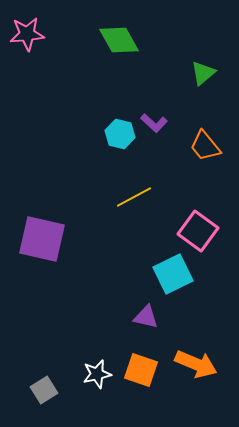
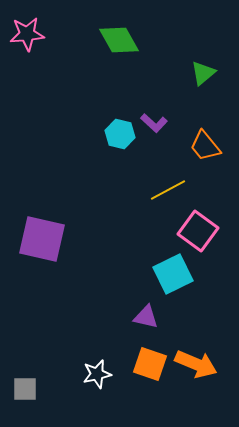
yellow line: moved 34 px right, 7 px up
orange square: moved 9 px right, 6 px up
gray square: moved 19 px left, 1 px up; rotated 32 degrees clockwise
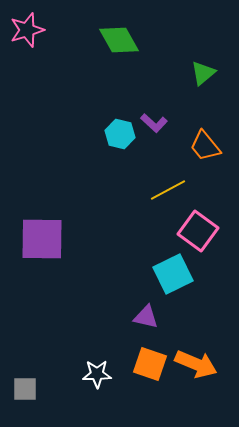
pink star: moved 4 px up; rotated 12 degrees counterclockwise
purple square: rotated 12 degrees counterclockwise
white star: rotated 12 degrees clockwise
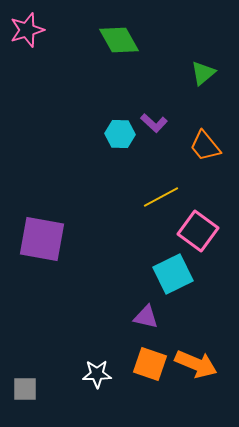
cyan hexagon: rotated 12 degrees counterclockwise
yellow line: moved 7 px left, 7 px down
purple square: rotated 9 degrees clockwise
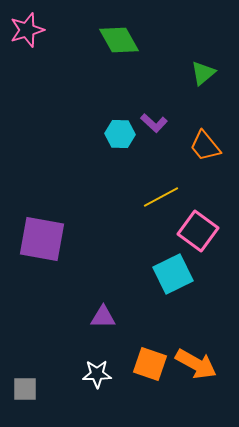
purple triangle: moved 43 px left; rotated 12 degrees counterclockwise
orange arrow: rotated 6 degrees clockwise
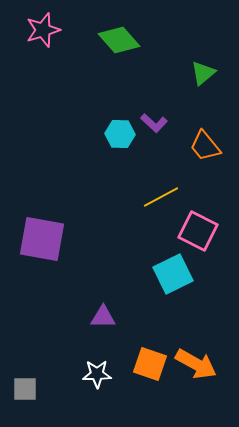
pink star: moved 16 px right
green diamond: rotated 12 degrees counterclockwise
pink square: rotated 9 degrees counterclockwise
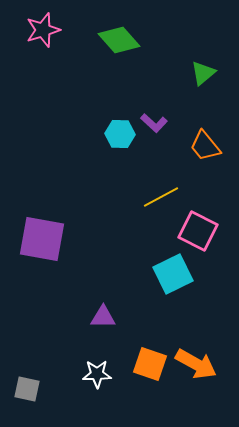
gray square: moved 2 px right; rotated 12 degrees clockwise
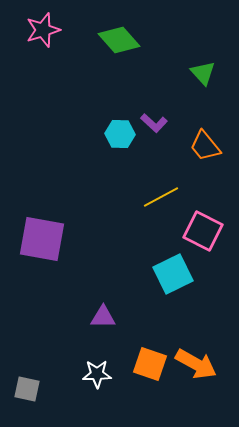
green triangle: rotated 32 degrees counterclockwise
pink square: moved 5 px right
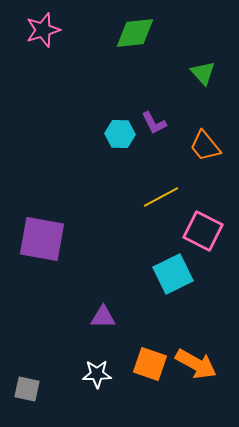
green diamond: moved 16 px right, 7 px up; rotated 54 degrees counterclockwise
purple L-shape: rotated 20 degrees clockwise
